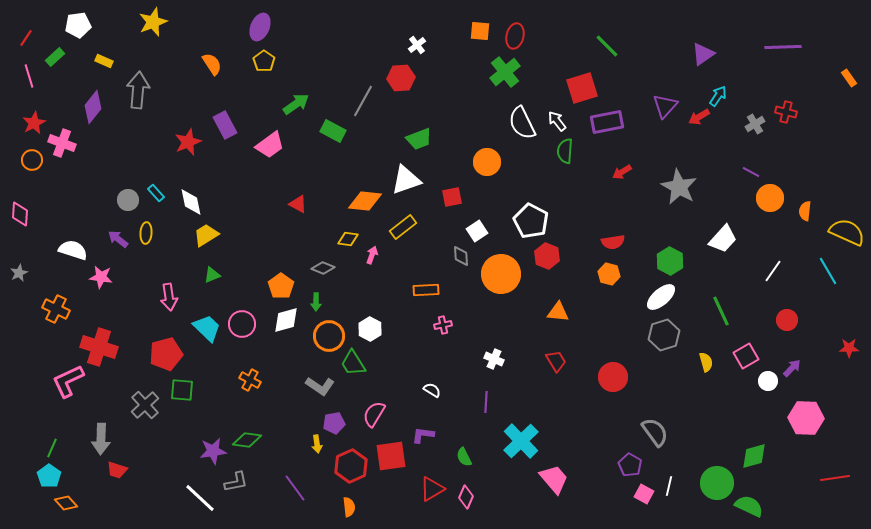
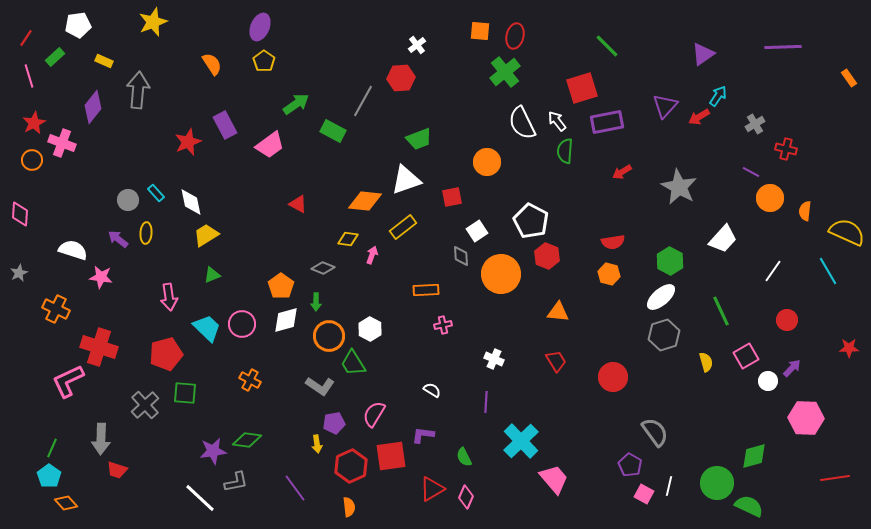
red cross at (786, 112): moved 37 px down
green square at (182, 390): moved 3 px right, 3 px down
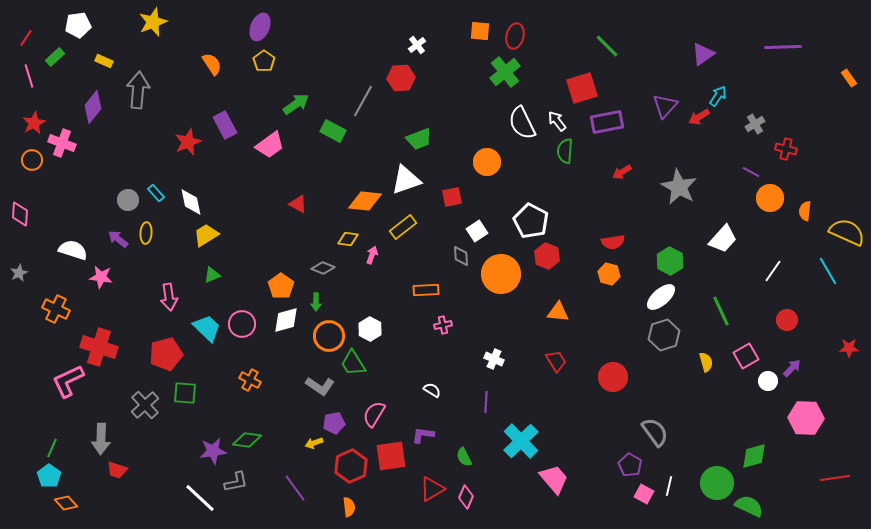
yellow arrow at (317, 444): moved 3 px left, 1 px up; rotated 78 degrees clockwise
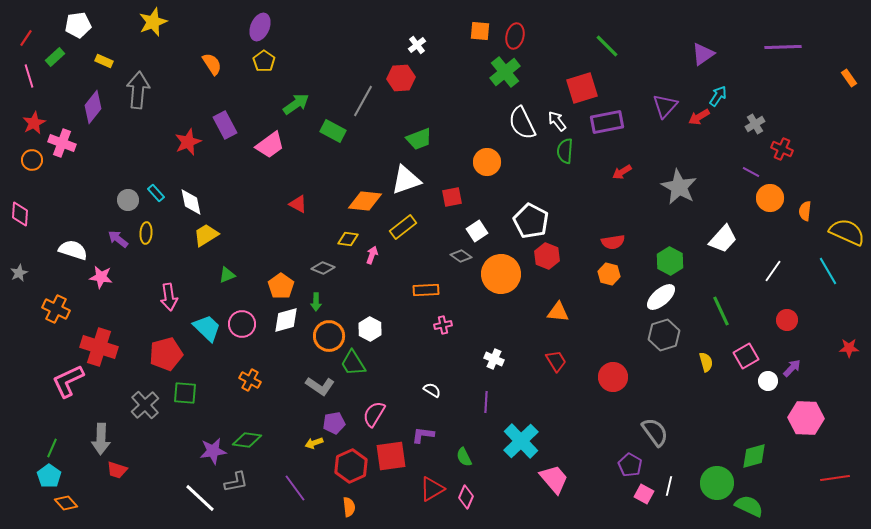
red cross at (786, 149): moved 4 px left; rotated 10 degrees clockwise
gray diamond at (461, 256): rotated 50 degrees counterclockwise
green triangle at (212, 275): moved 15 px right
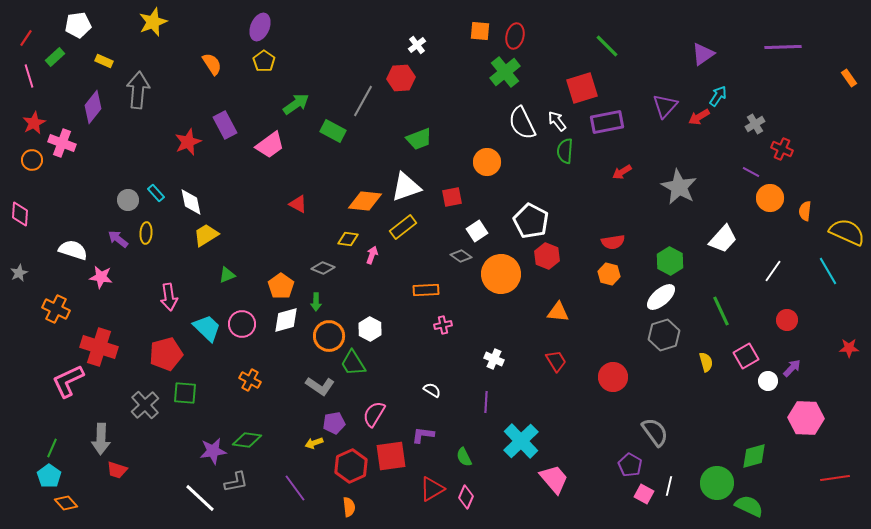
white triangle at (406, 180): moved 7 px down
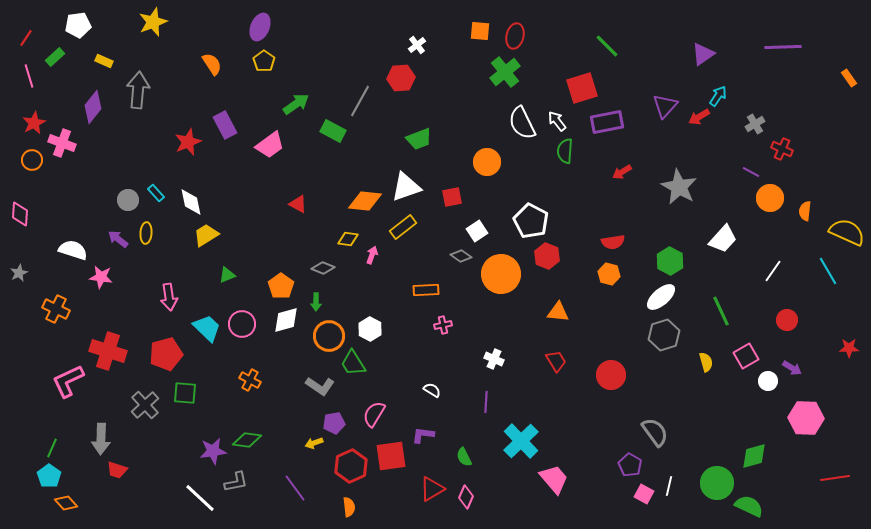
gray line at (363, 101): moved 3 px left
red cross at (99, 347): moved 9 px right, 4 px down
purple arrow at (792, 368): rotated 78 degrees clockwise
red circle at (613, 377): moved 2 px left, 2 px up
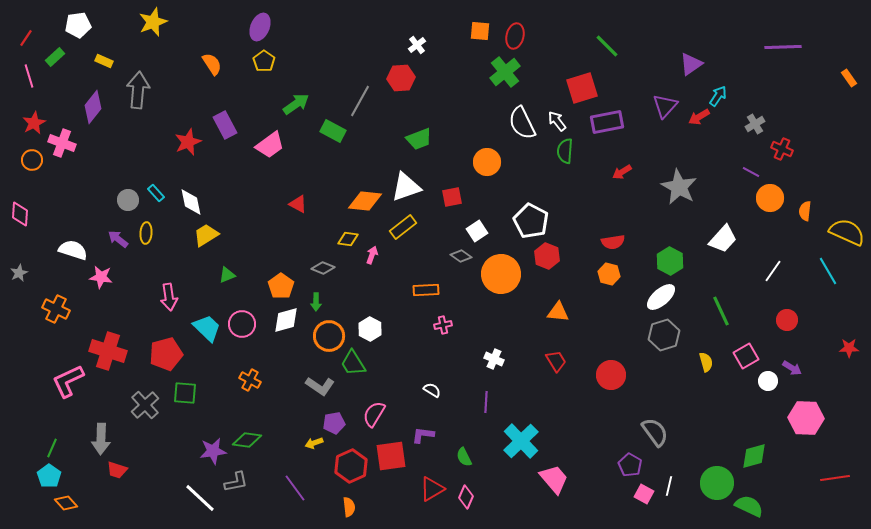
purple triangle at (703, 54): moved 12 px left, 10 px down
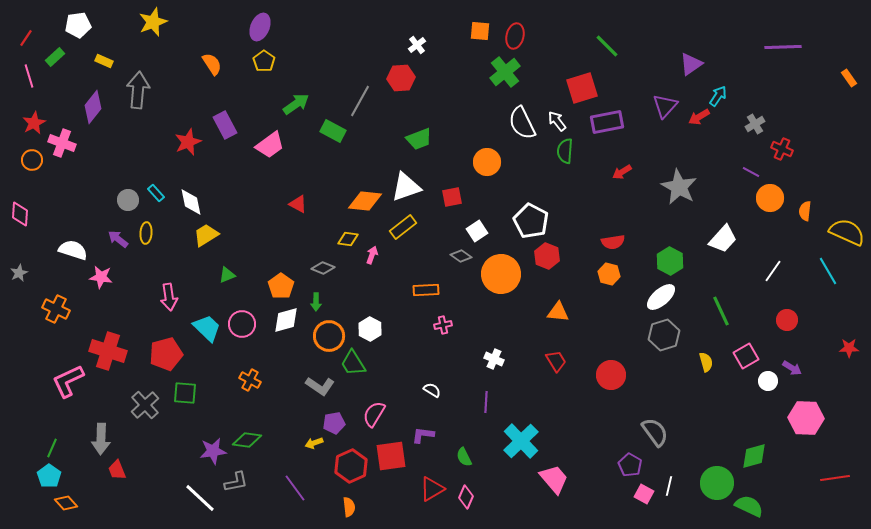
red trapezoid at (117, 470): rotated 50 degrees clockwise
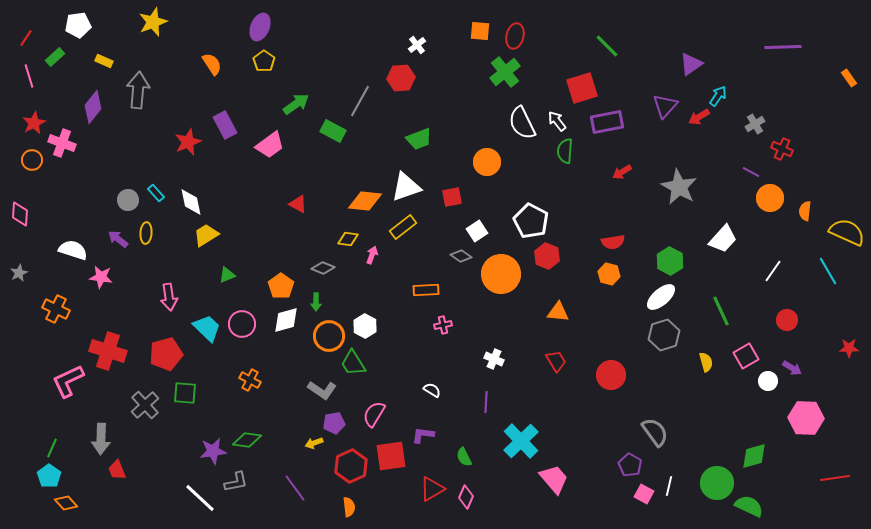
white hexagon at (370, 329): moved 5 px left, 3 px up
gray L-shape at (320, 386): moved 2 px right, 4 px down
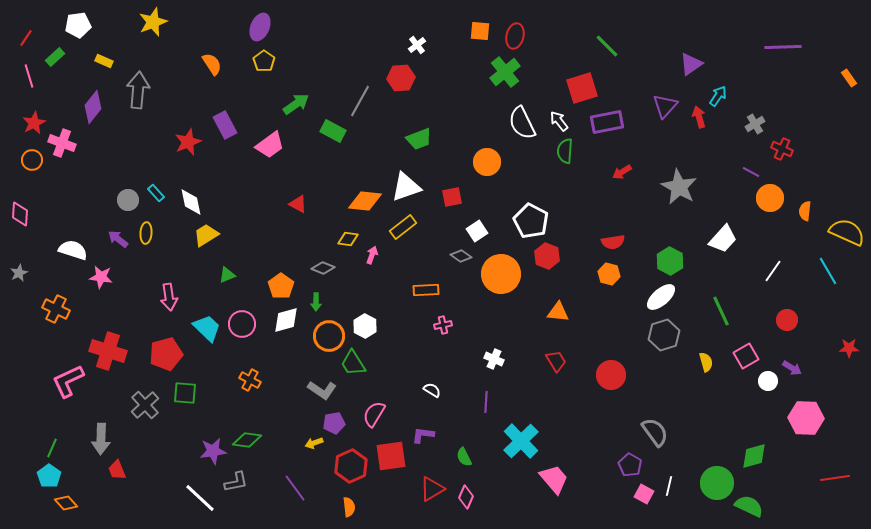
red arrow at (699, 117): rotated 105 degrees clockwise
white arrow at (557, 121): moved 2 px right
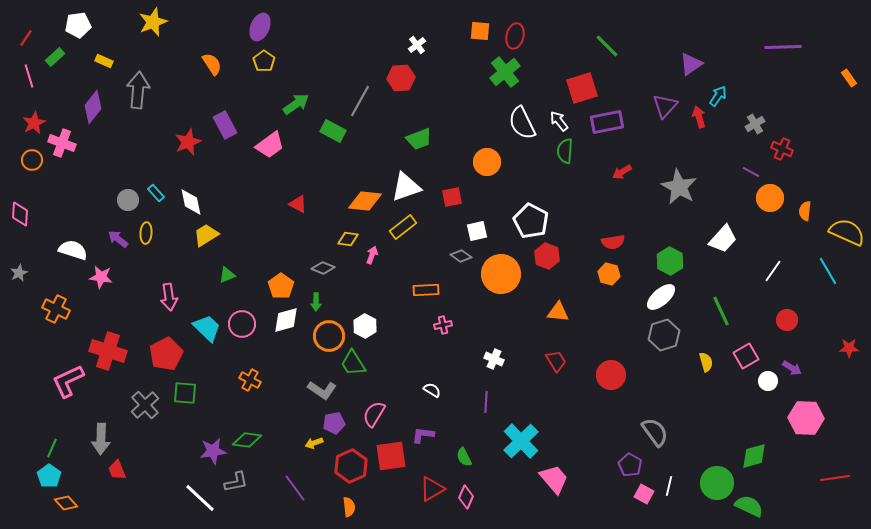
white square at (477, 231): rotated 20 degrees clockwise
red pentagon at (166, 354): rotated 12 degrees counterclockwise
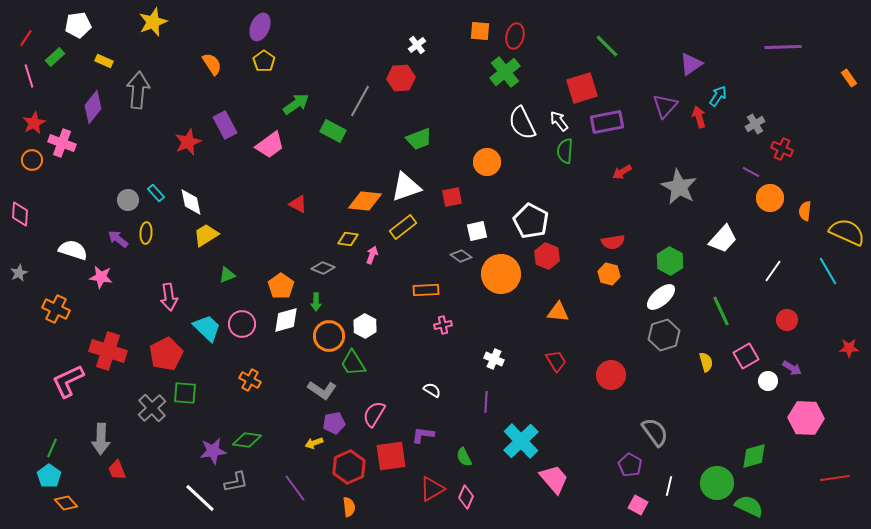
gray cross at (145, 405): moved 7 px right, 3 px down
red hexagon at (351, 466): moved 2 px left, 1 px down
pink square at (644, 494): moved 6 px left, 11 px down
